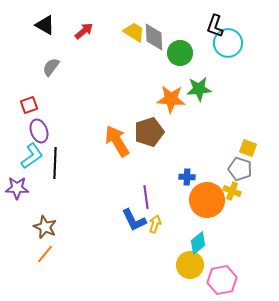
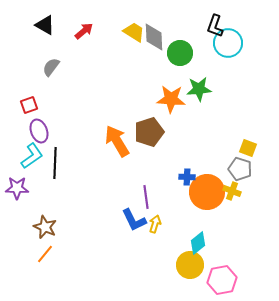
orange circle: moved 8 px up
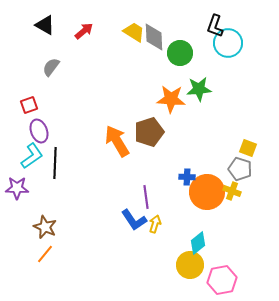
blue L-shape: rotated 8 degrees counterclockwise
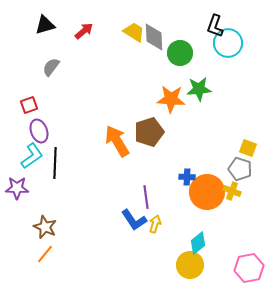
black triangle: rotated 45 degrees counterclockwise
pink hexagon: moved 27 px right, 12 px up
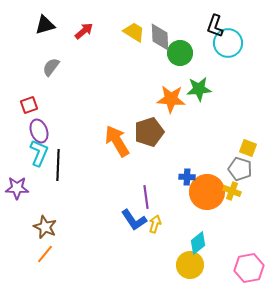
gray diamond: moved 6 px right
cyan L-shape: moved 7 px right, 3 px up; rotated 32 degrees counterclockwise
black line: moved 3 px right, 2 px down
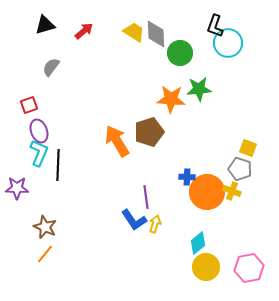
gray diamond: moved 4 px left, 3 px up
yellow circle: moved 16 px right, 2 px down
